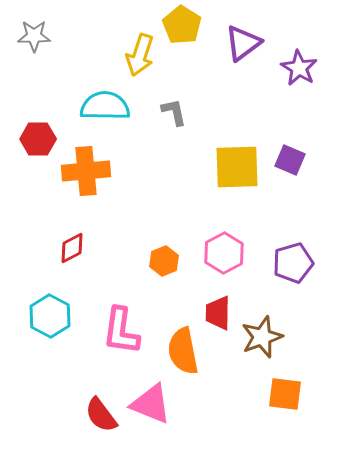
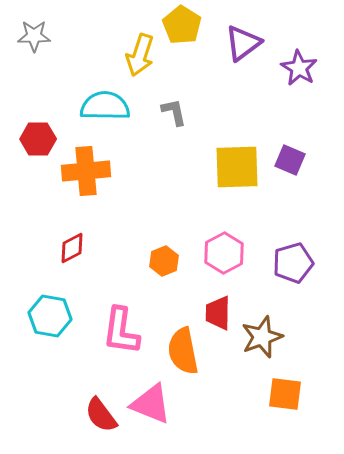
cyan hexagon: rotated 18 degrees counterclockwise
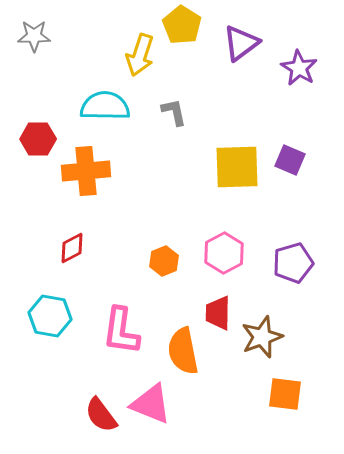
purple triangle: moved 2 px left
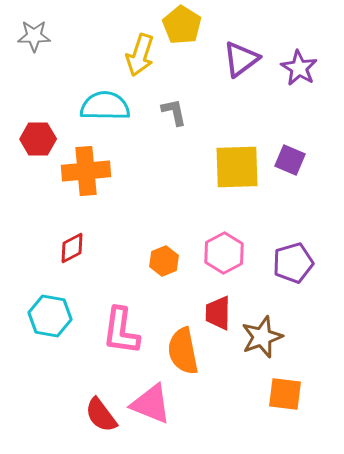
purple triangle: moved 16 px down
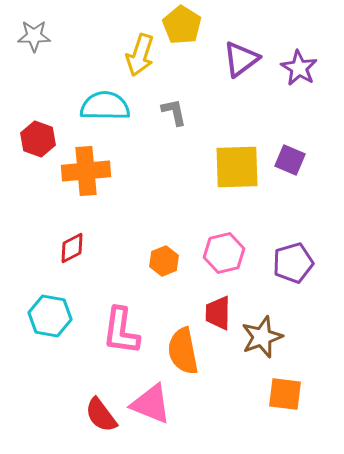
red hexagon: rotated 20 degrees clockwise
pink hexagon: rotated 15 degrees clockwise
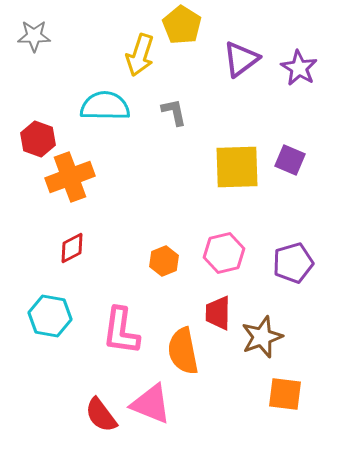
orange cross: moved 16 px left, 6 px down; rotated 15 degrees counterclockwise
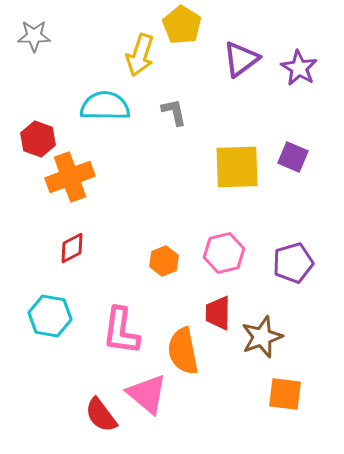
purple square: moved 3 px right, 3 px up
pink triangle: moved 4 px left, 10 px up; rotated 18 degrees clockwise
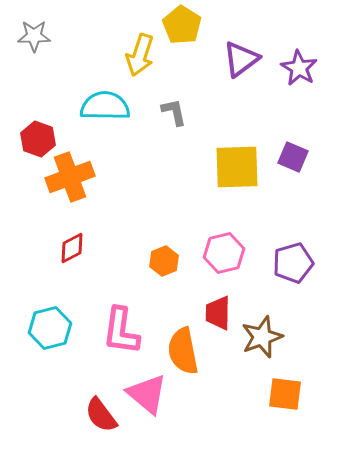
cyan hexagon: moved 12 px down; rotated 24 degrees counterclockwise
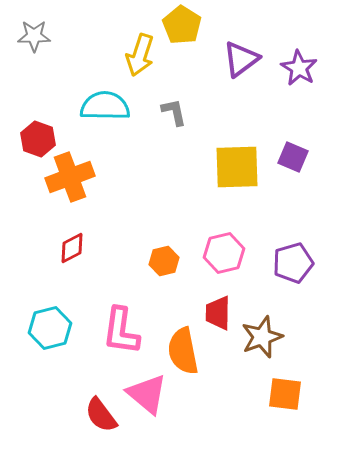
orange hexagon: rotated 8 degrees clockwise
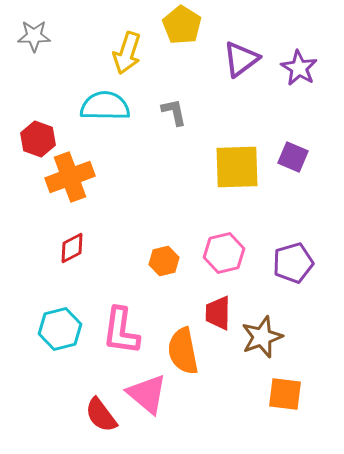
yellow arrow: moved 13 px left, 2 px up
cyan hexagon: moved 10 px right, 1 px down
